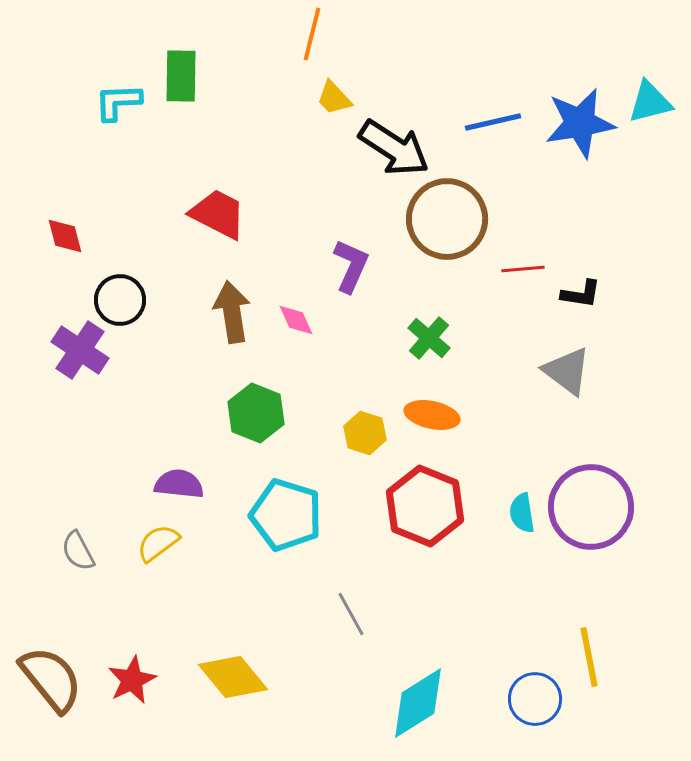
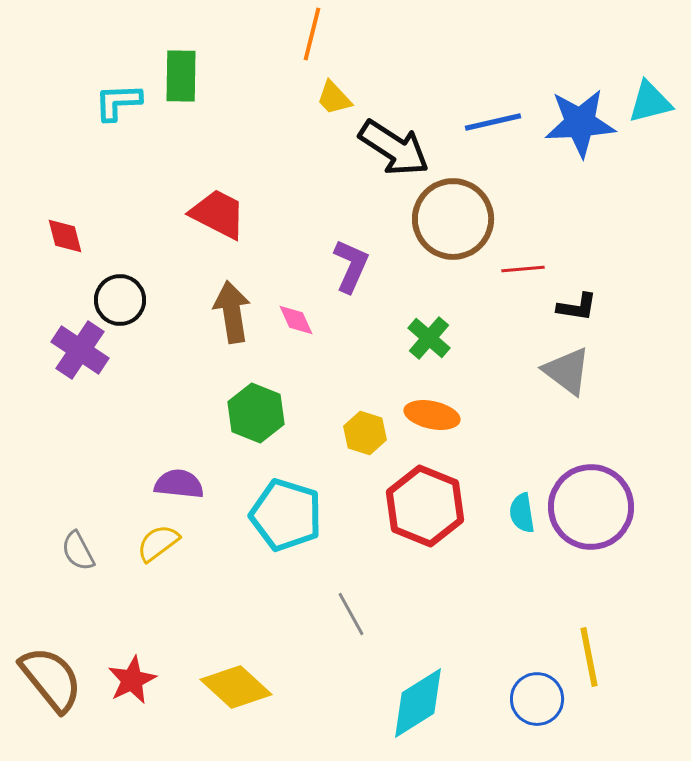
blue star: rotated 6 degrees clockwise
brown circle: moved 6 px right
black L-shape: moved 4 px left, 13 px down
yellow diamond: moved 3 px right, 10 px down; rotated 8 degrees counterclockwise
blue circle: moved 2 px right
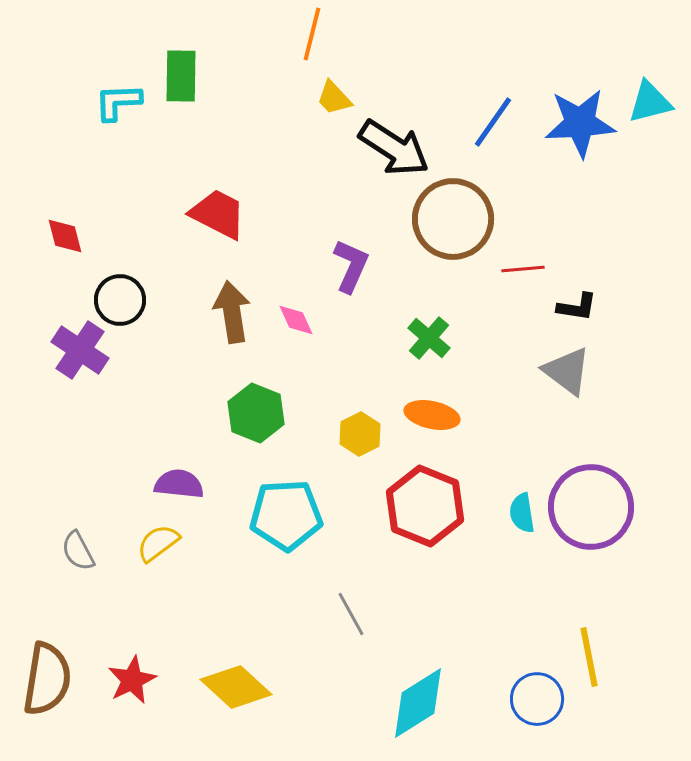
blue line: rotated 42 degrees counterclockwise
yellow hexagon: moved 5 px left, 1 px down; rotated 15 degrees clockwise
cyan pentagon: rotated 20 degrees counterclockwise
brown semicircle: moved 4 px left; rotated 48 degrees clockwise
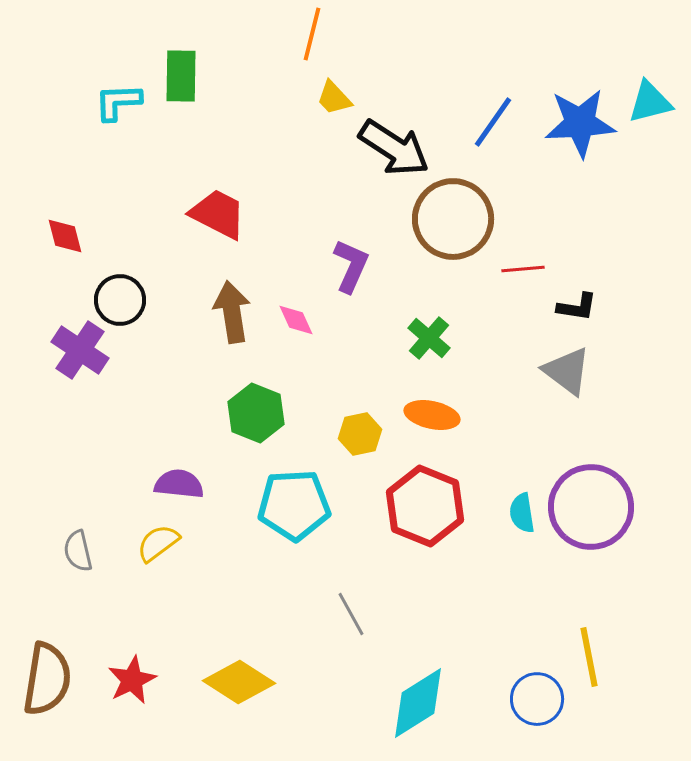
yellow hexagon: rotated 15 degrees clockwise
cyan pentagon: moved 8 px right, 10 px up
gray semicircle: rotated 15 degrees clockwise
yellow diamond: moved 3 px right, 5 px up; rotated 10 degrees counterclockwise
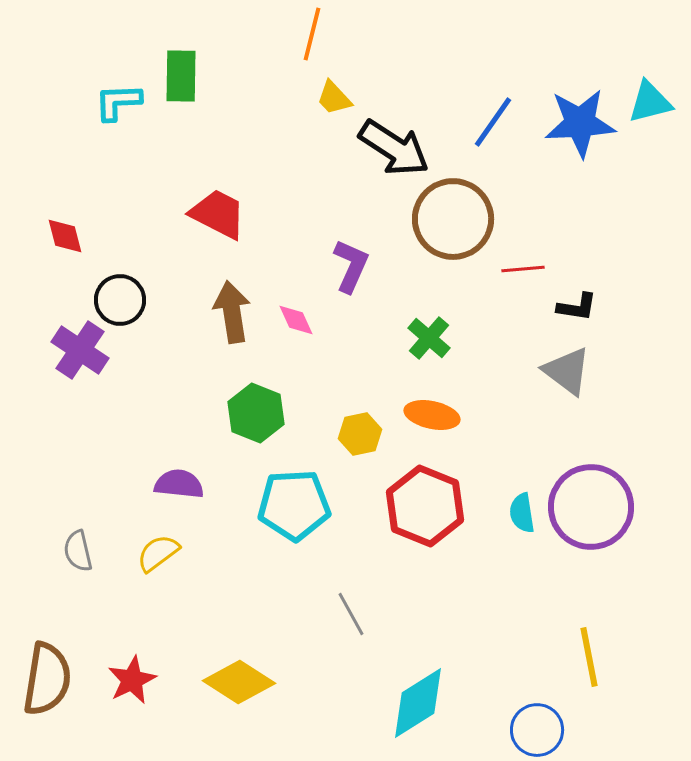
yellow semicircle: moved 10 px down
blue circle: moved 31 px down
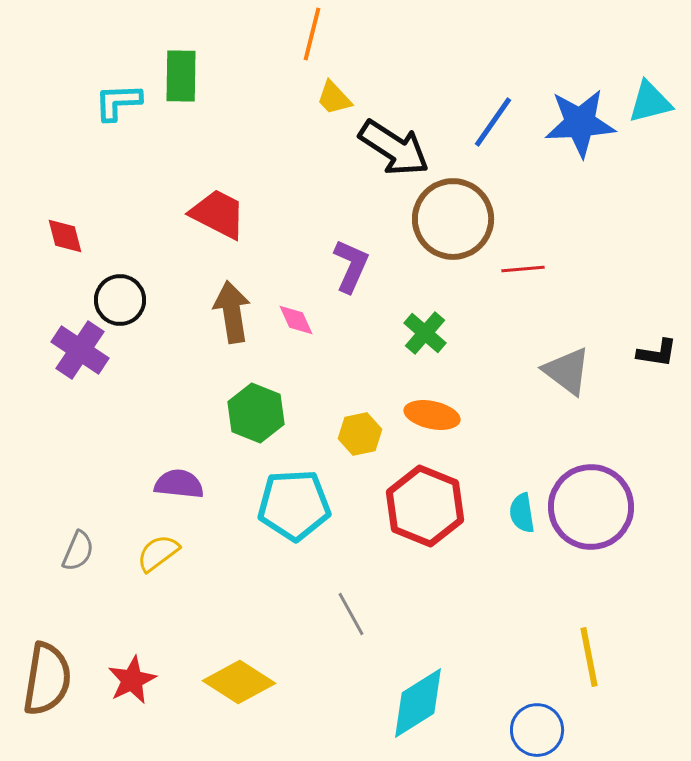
black L-shape: moved 80 px right, 46 px down
green cross: moved 4 px left, 5 px up
gray semicircle: rotated 144 degrees counterclockwise
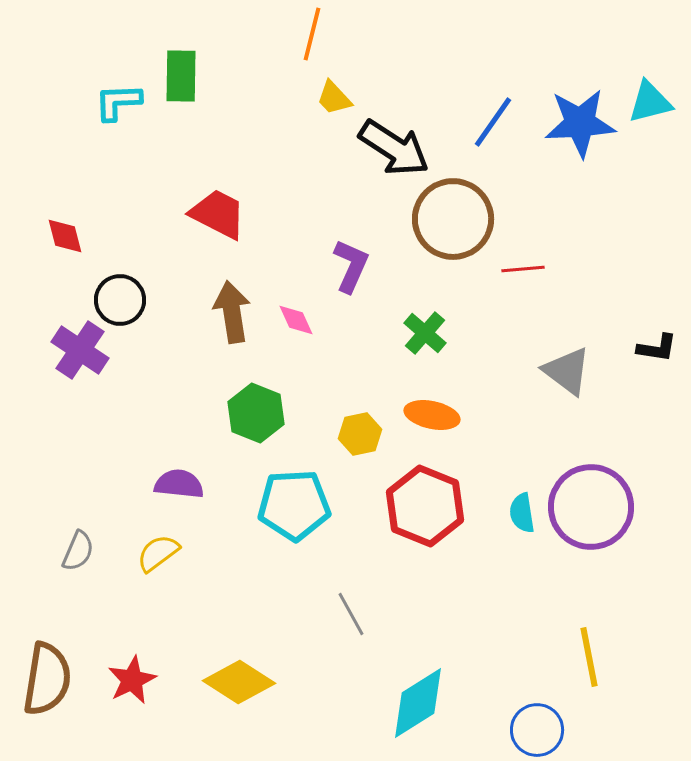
black L-shape: moved 5 px up
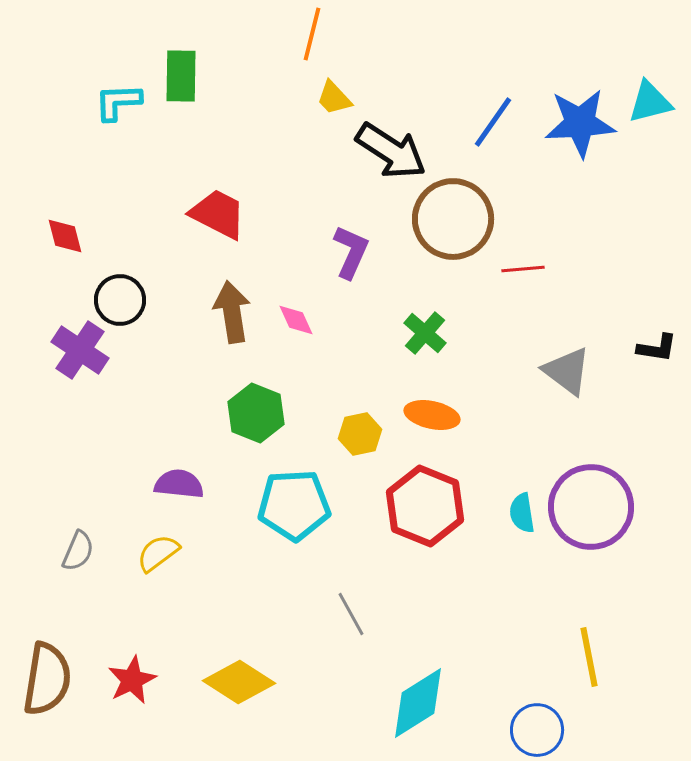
black arrow: moved 3 px left, 3 px down
purple L-shape: moved 14 px up
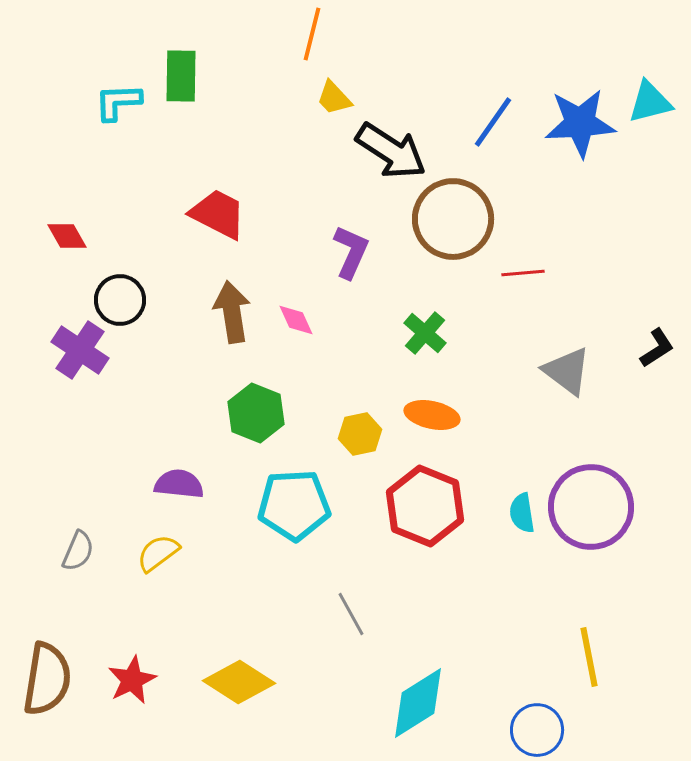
red diamond: moved 2 px right; rotated 15 degrees counterclockwise
red line: moved 4 px down
black L-shape: rotated 42 degrees counterclockwise
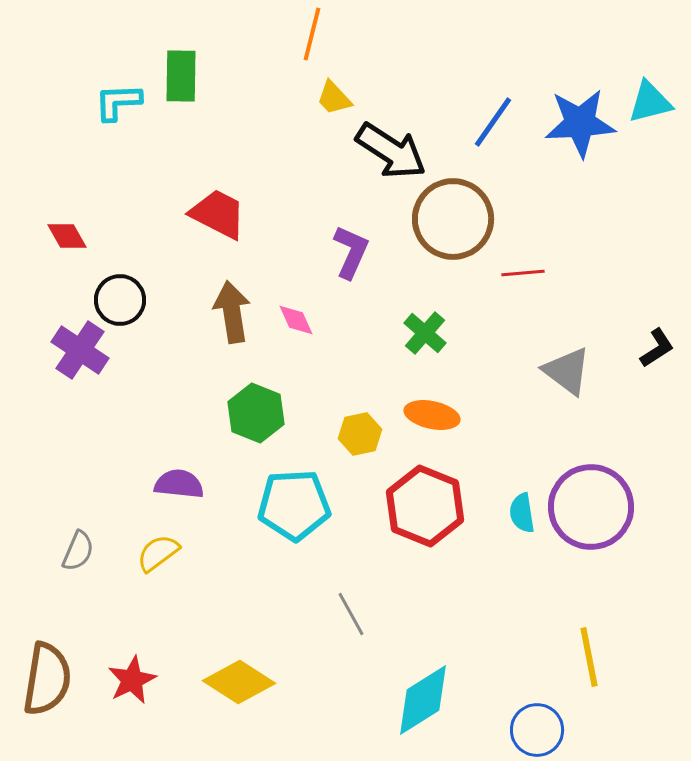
cyan diamond: moved 5 px right, 3 px up
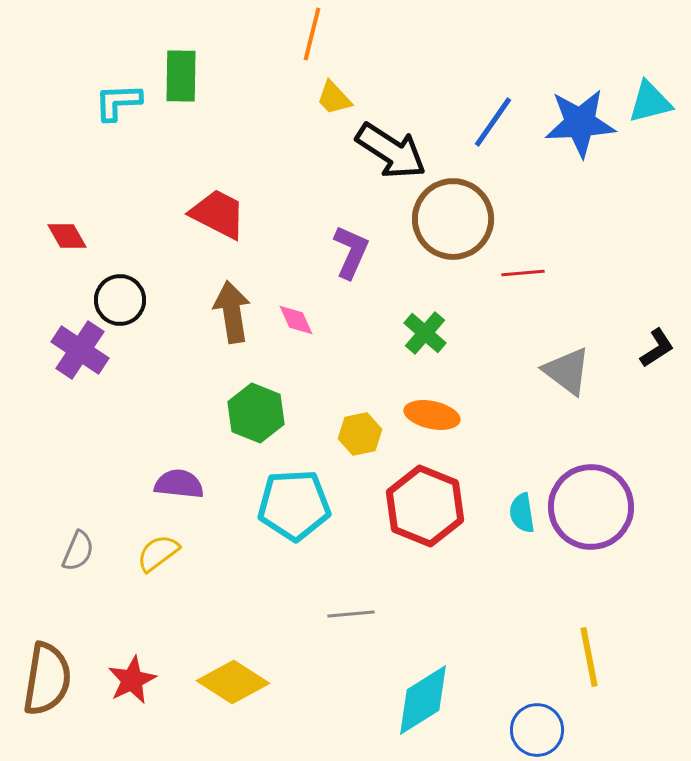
gray line: rotated 66 degrees counterclockwise
yellow diamond: moved 6 px left
